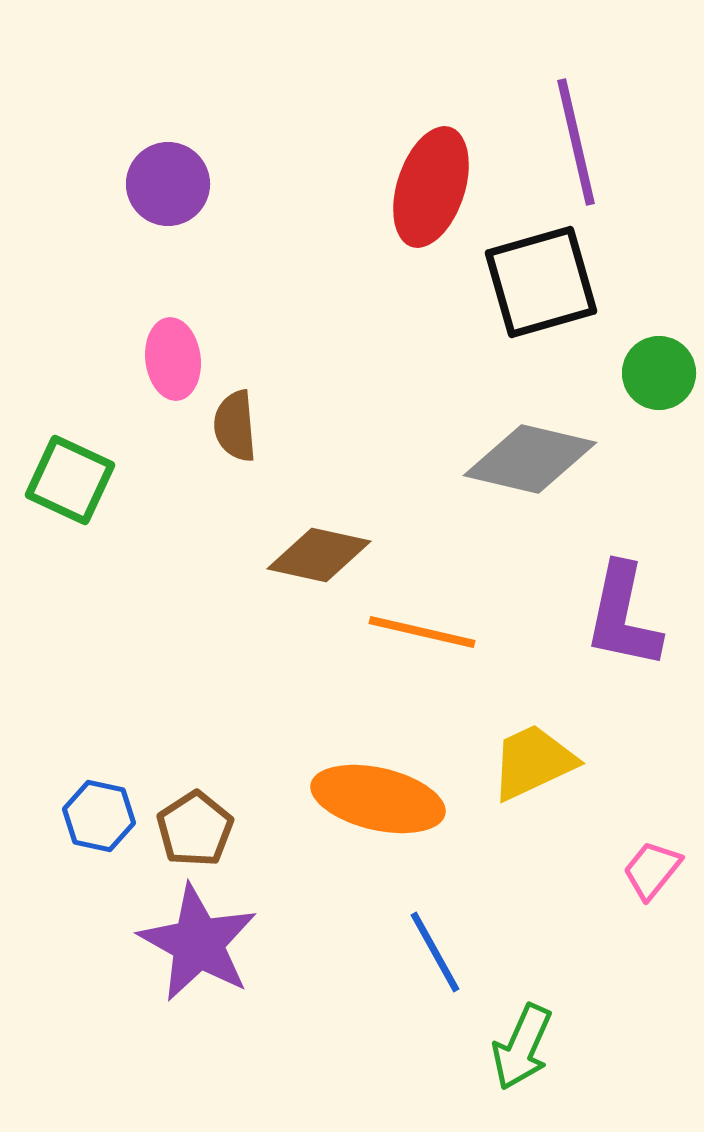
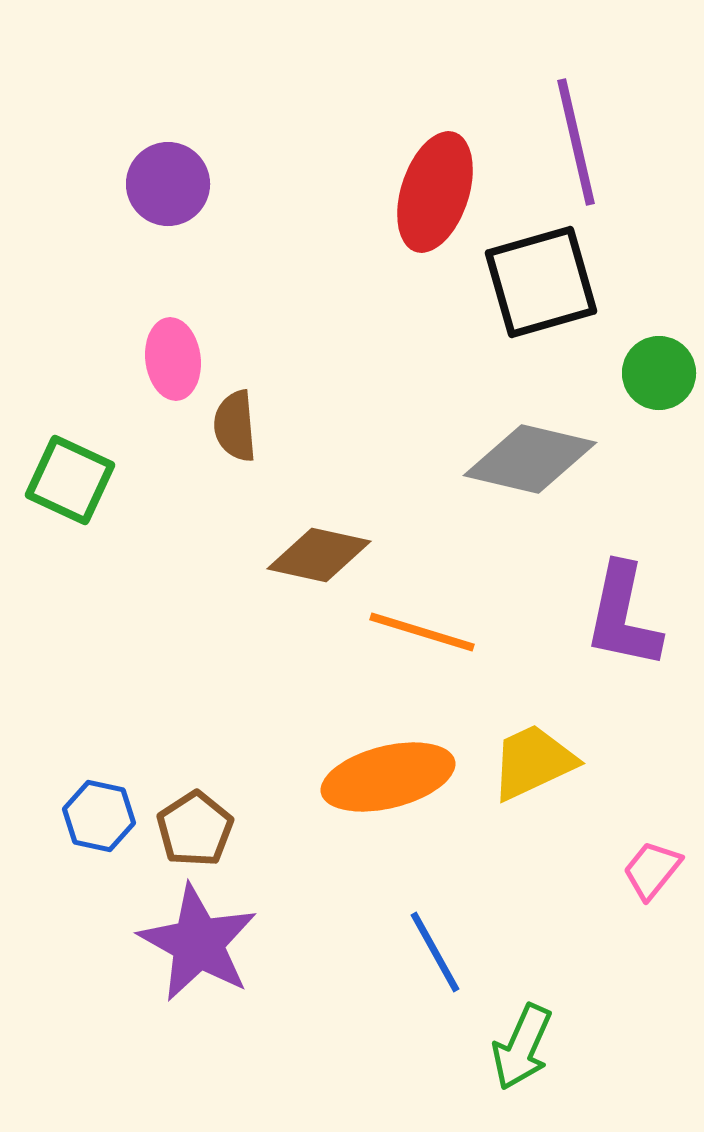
red ellipse: moved 4 px right, 5 px down
orange line: rotated 4 degrees clockwise
orange ellipse: moved 10 px right, 22 px up; rotated 27 degrees counterclockwise
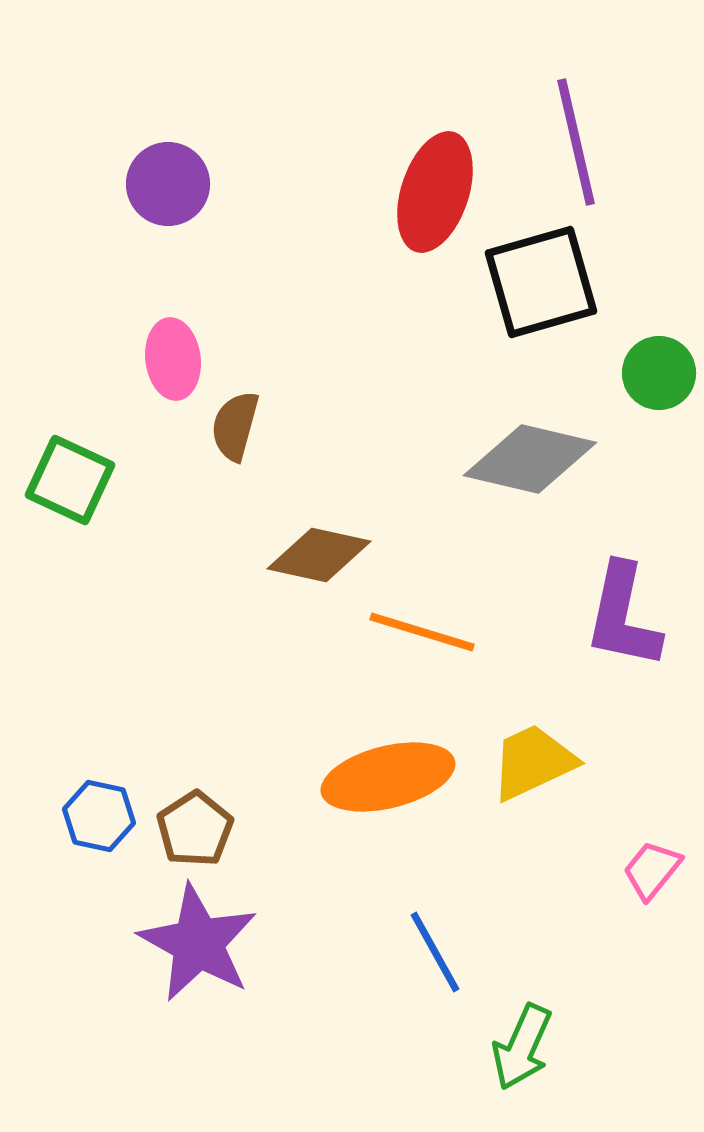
brown semicircle: rotated 20 degrees clockwise
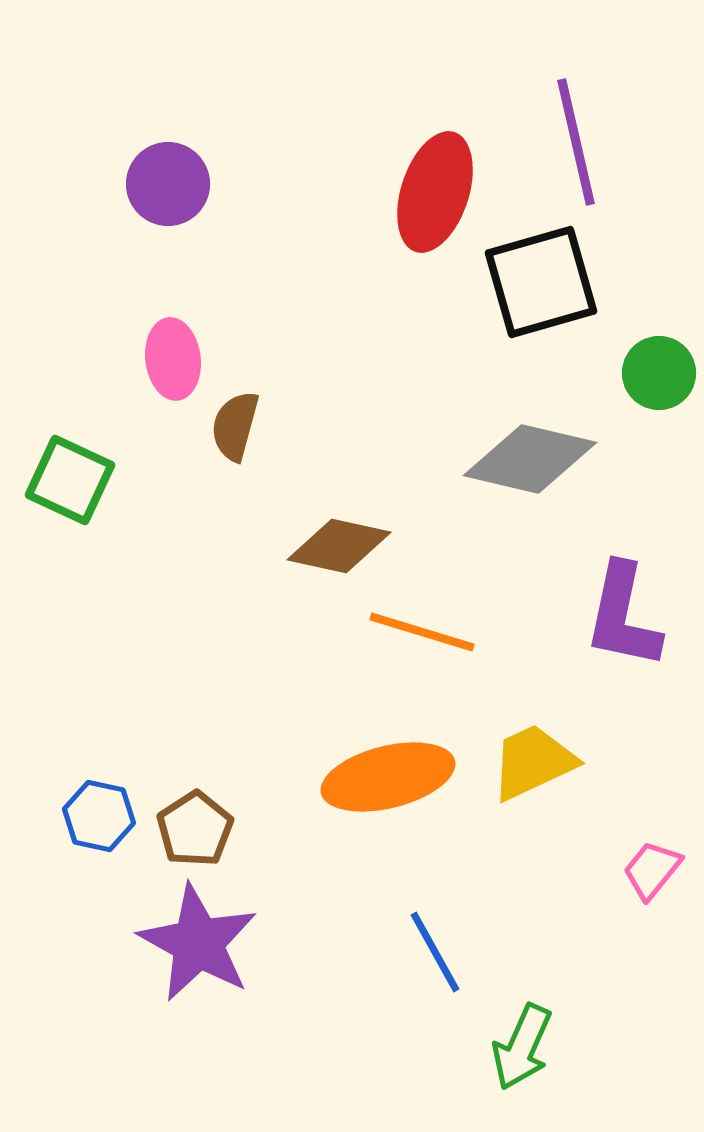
brown diamond: moved 20 px right, 9 px up
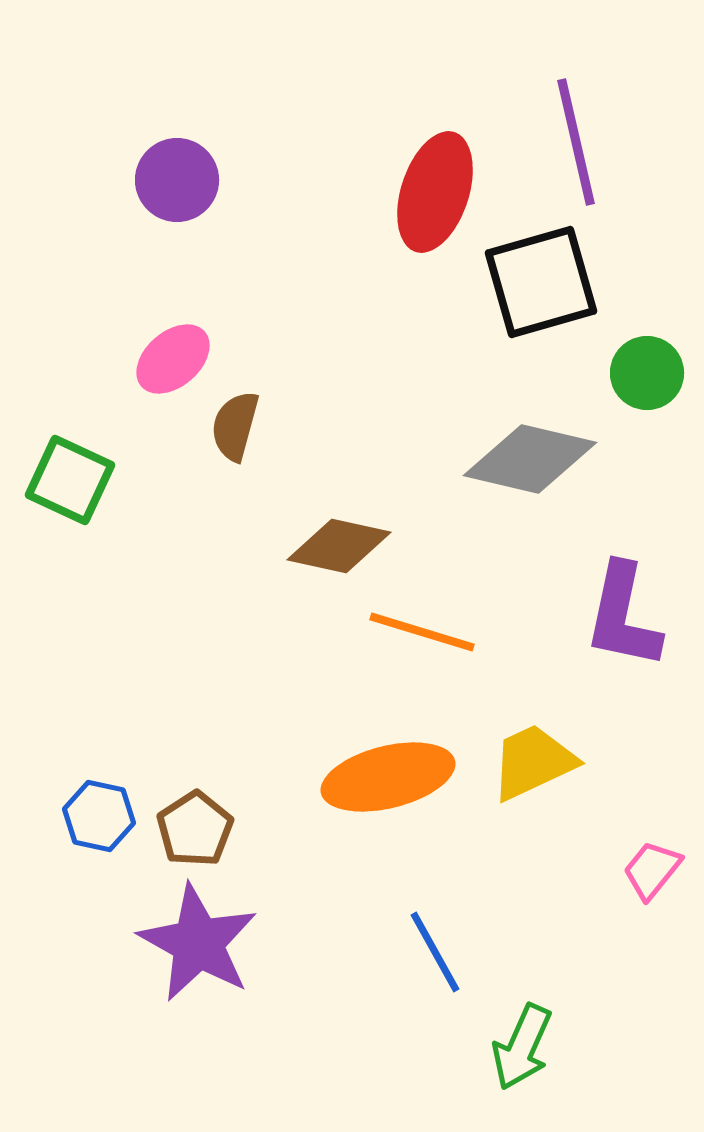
purple circle: moved 9 px right, 4 px up
pink ellipse: rotated 56 degrees clockwise
green circle: moved 12 px left
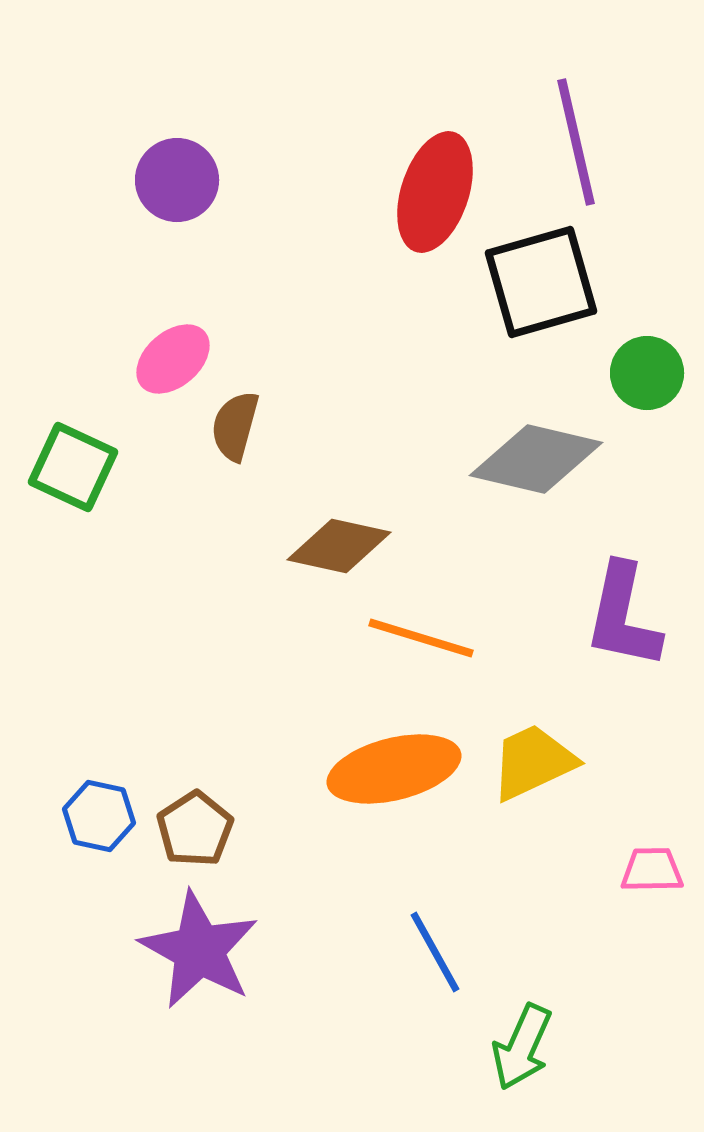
gray diamond: moved 6 px right
green square: moved 3 px right, 13 px up
orange line: moved 1 px left, 6 px down
orange ellipse: moved 6 px right, 8 px up
pink trapezoid: rotated 50 degrees clockwise
purple star: moved 1 px right, 7 px down
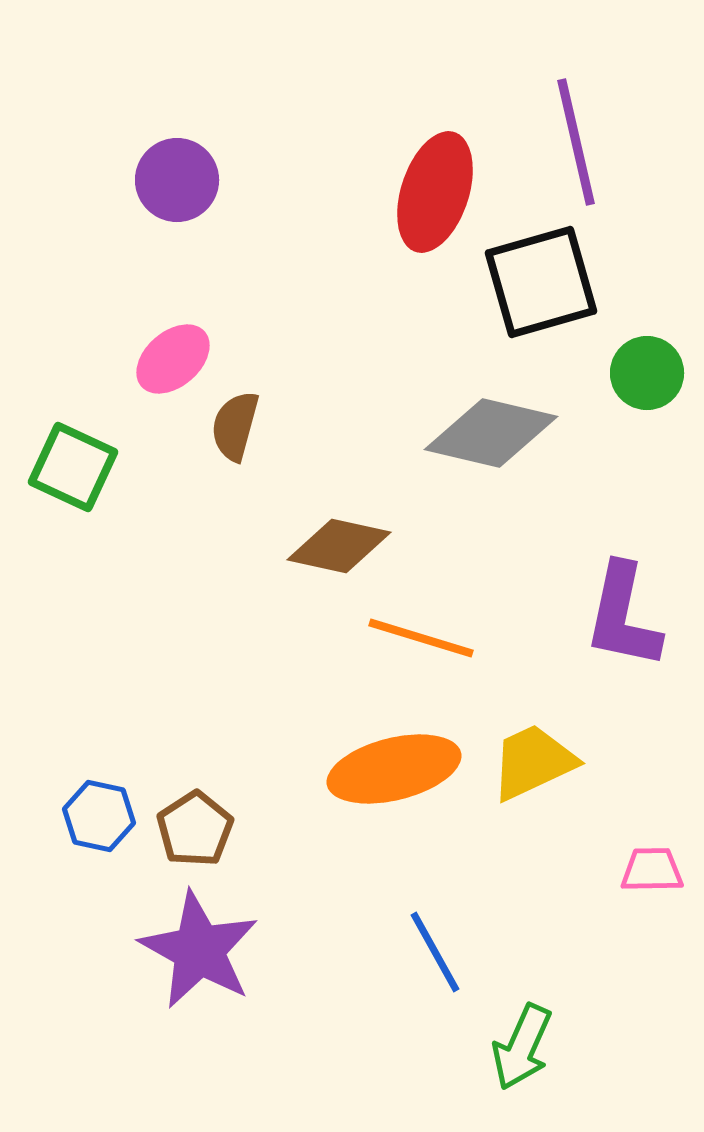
gray diamond: moved 45 px left, 26 px up
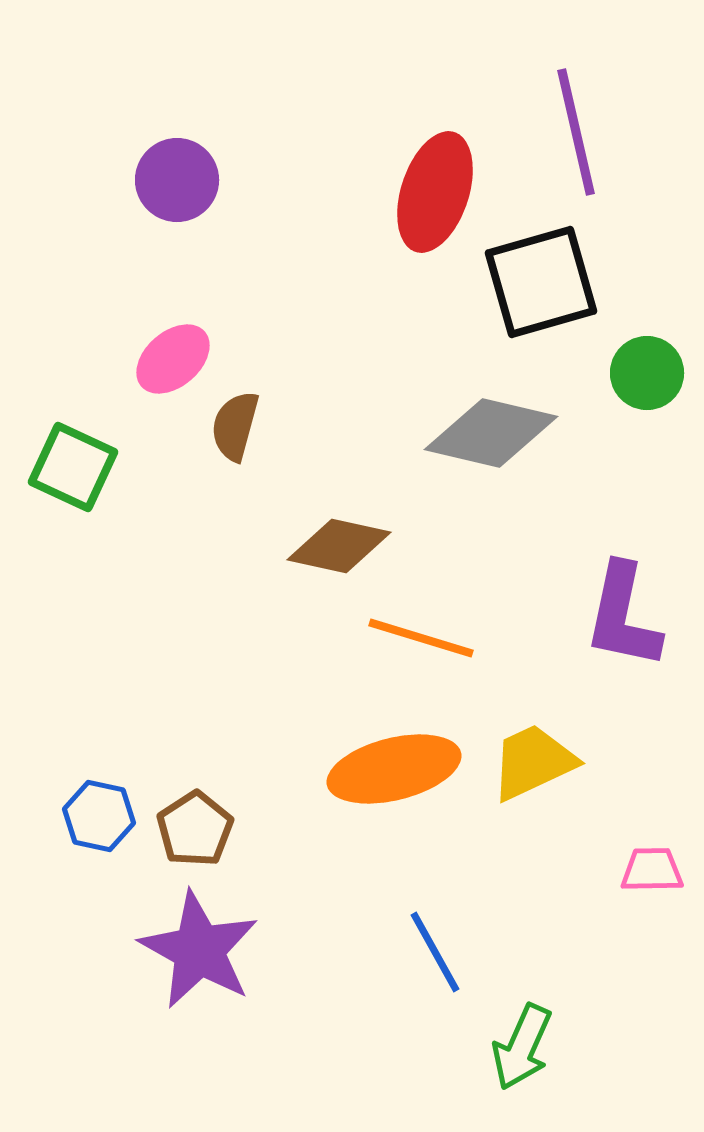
purple line: moved 10 px up
